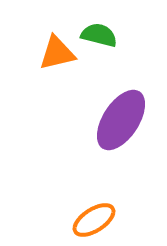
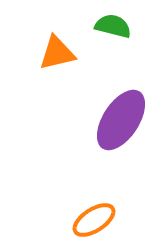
green semicircle: moved 14 px right, 9 px up
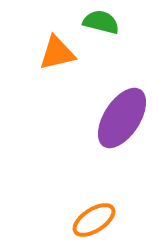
green semicircle: moved 12 px left, 4 px up
purple ellipse: moved 1 px right, 2 px up
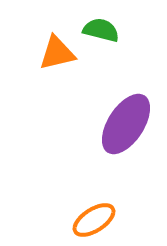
green semicircle: moved 8 px down
purple ellipse: moved 4 px right, 6 px down
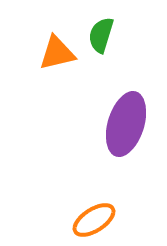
green semicircle: moved 5 px down; rotated 87 degrees counterclockwise
purple ellipse: rotated 16 degrees counterclockwise
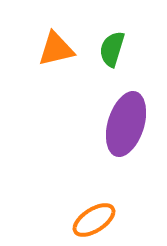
green semicircle: moved 11 px right, 14 px down
orange triangle: moved 1 px left, 4 px up
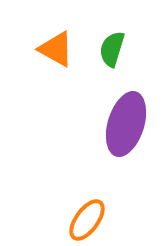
orange triangle: rotated 42 degrees clockwise
orange ellipse: moved 7 px left; rotated 21 degrees counterclockwise
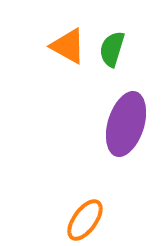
orange triangle: moved 12 px right, 3 px up
orange ellipse: moved 2 px left
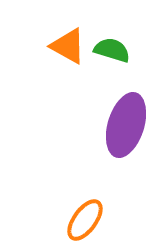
green semicircle: moved 1 px down; rotated 90 degrees clockwise
purple ellipse: moved 1 px down
